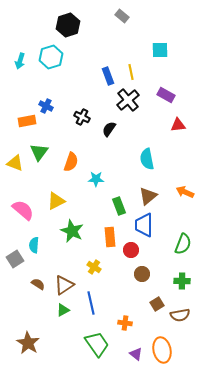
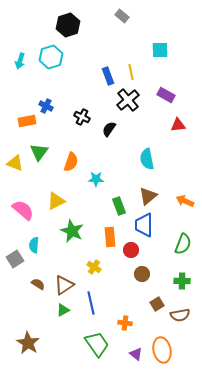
orange arrow at (185, 192): moved 9 px down
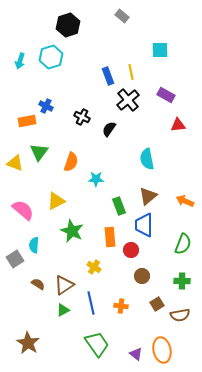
brown circle at (142, 274): moved 2 px down
orange cross at (125, 323): moved 4 px left, 17 px up
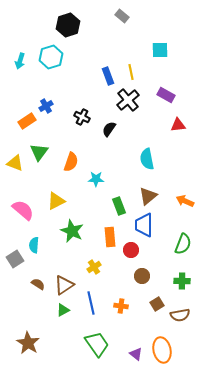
blue cross at (46, 106): rotated 32 degrees clockwise
orange rectangle at (27, 121): rotated 24 degrees counterclockwise
yellow cross at (94, 267): rotated 24 degrees clockwise
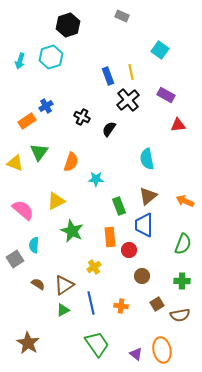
gray rectangle at (122, 16): rotated 16 degrees counterclockwise
cyan square at (160, 50): rotated 36 degrees clockwise
red circle at (131, 250): moved 2 px left
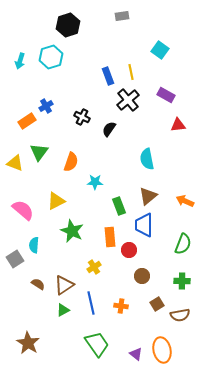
gray rectangle at (122, 16): rotated 32 degrees counterclockwise
cyan star at (96, 179): moved 1 px left, 3 px down
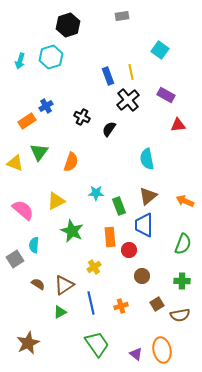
cyan star at (95, 182): moved 1 px right, 11 px down
orange cross at (121, 306): rotated 24 degrees counterclockwise
green triangle at (63, 310): moved 3 px left, 2 px down
brown star at (28, 343): rotated 15 degrees clockwise
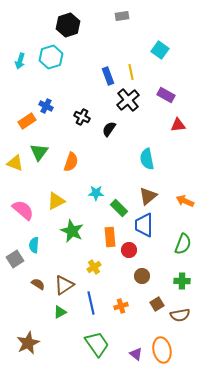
blue cross at (46, 106): rotated 32 degrees counterclockwise
green rectangle at (119, 206): moved 2 px down; rotated 24 degrees counterclockwise
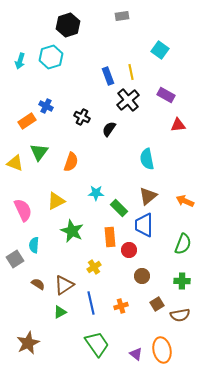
pink semicircle at (23, 210): rotated 25 degrees clockwise
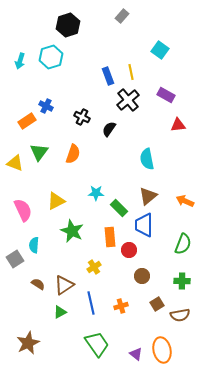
gray rectangle at (122, 16): rotated 40 degrees counterclockwise
orange semicircle at (71, 162): moved 2 px right, 8 px up
